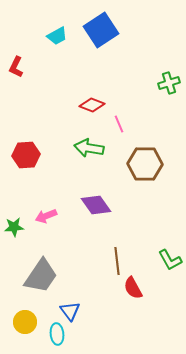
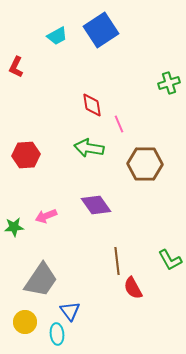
red diamond: rotated 60 degrees clockwise
gray trapezoid: moved 4 px down
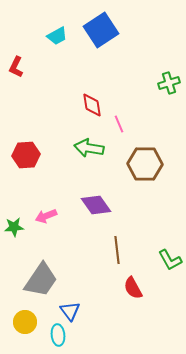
brown line: moved 11 px up
cyan ellipse: moved 1 px right, 1 px down
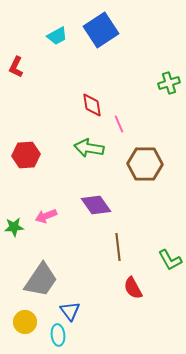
brown line: moved 1 px right, 3 px up
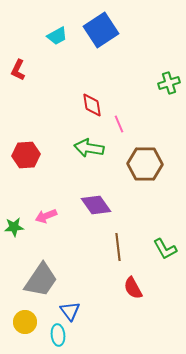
red L-shape: moved 2 px right, 3 px down
green L-shape: moved 5 px left, 11 px up
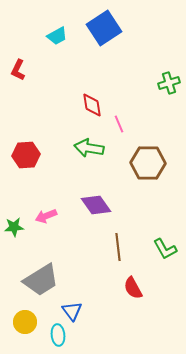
blue square: moved 3 px right, 2 px up
brown hexagon: moved 3 px right, 1 px up
gray trapezoid: rotated 24 degrees clockwise
blue triangle: moved 2 px right
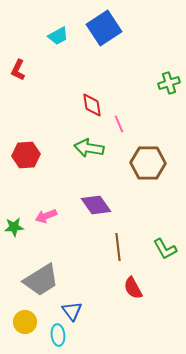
cyan trapezoid: moved 1 px right
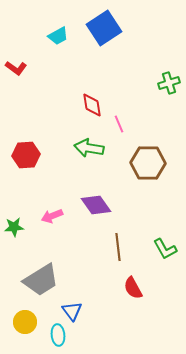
red L-shape: moved 2 px left, 2 px up; rotated 80 degrees counterclockwise
pink arrow: moved 6 px right
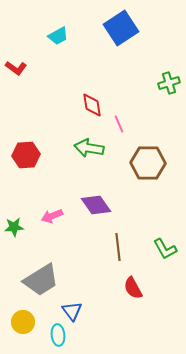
blue square: moved 17 px right
yellow circle: moved 2 px left
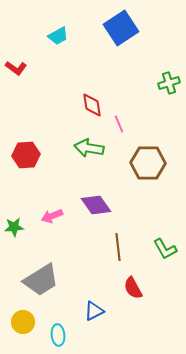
blue triangle: moved 22 px right; rotated 40 degrees clockwise
